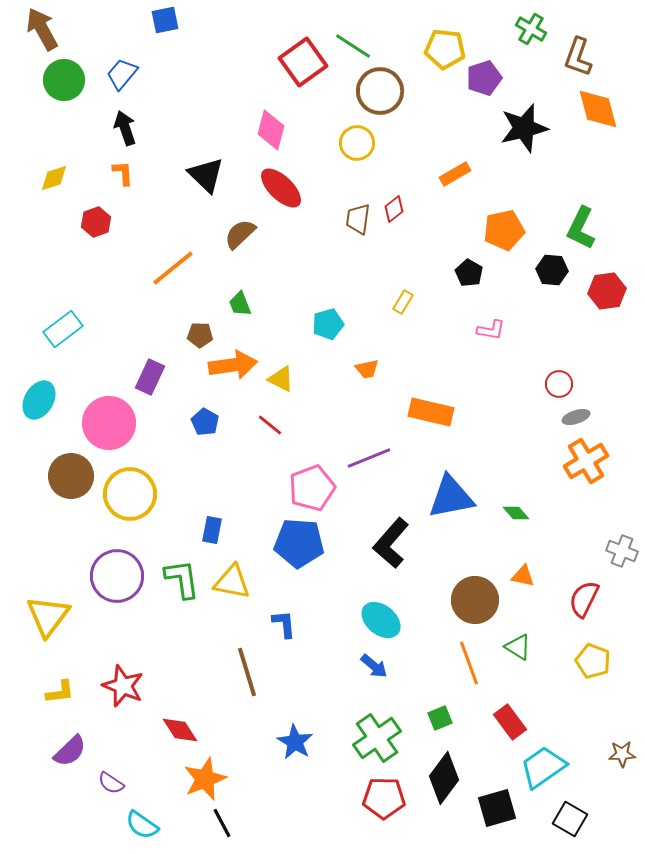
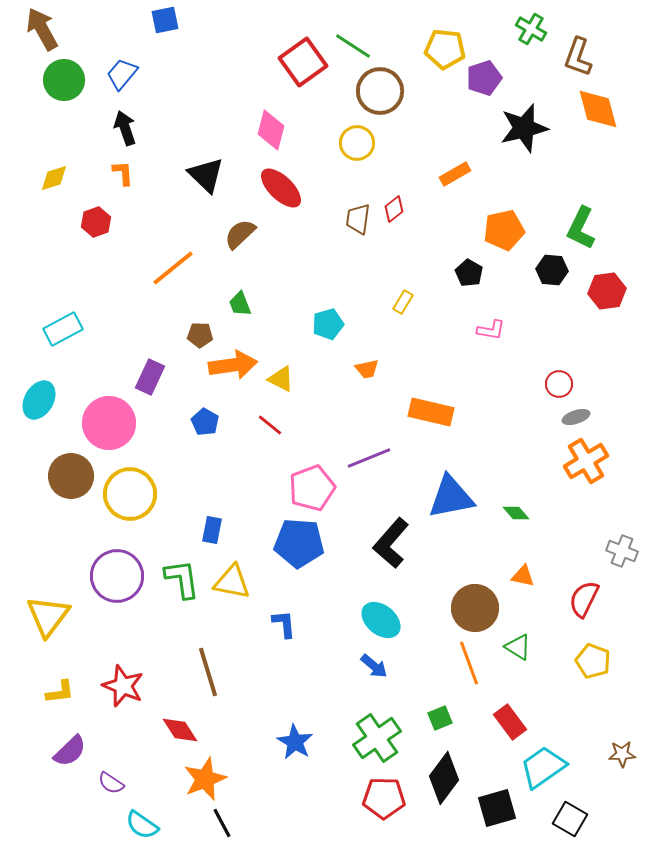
cyan rectangle at (63, 329): rotated 9 degrees clockwise
brown circle at (475, 600): moved 8 px down
brown line at (247, 672): moved 39 px left
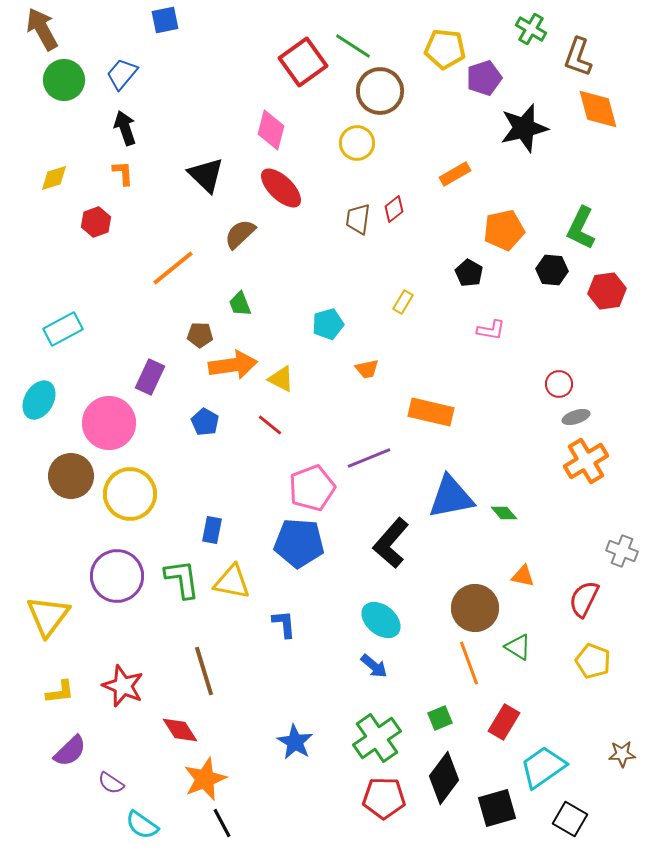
green diamond at (516, 513): moved 12 px left
brown line at (208, 672): moved 4 px left, 1 px up
red rectangle at (510, 722): moved 6 px left; rotated 68 degrees clockwise
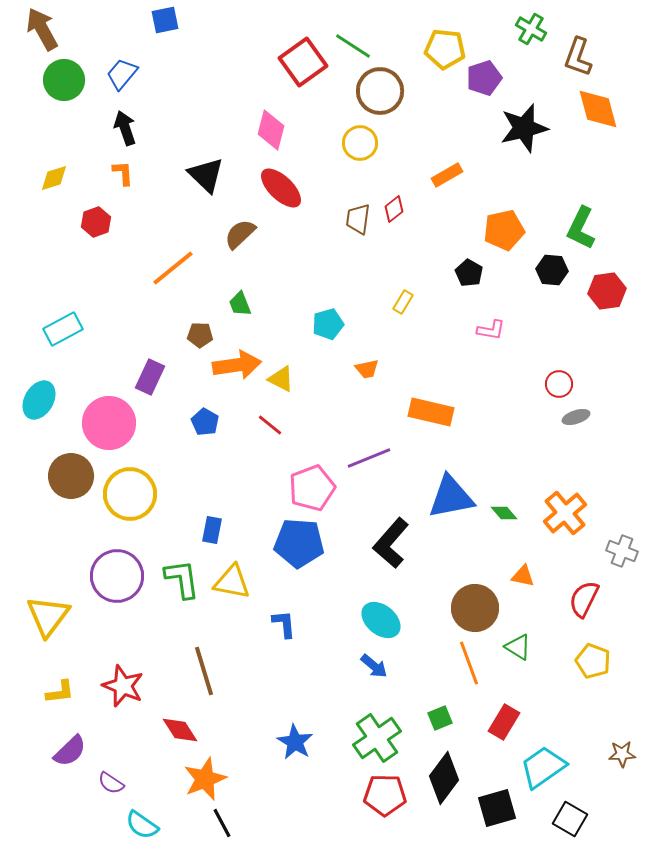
yellow circle at (357, 143): moved 3 px right
orange rectangle at (455, 174): moved 8 px left, 1 px down
orange arrow at (233, 365): moved 4 px right
orange cross at (586, 461): moved 21 px left, 52 px down; rotated 9 degrees counterclockwise
red pentagon at (384, 798): moved 1 px right, 3 px up
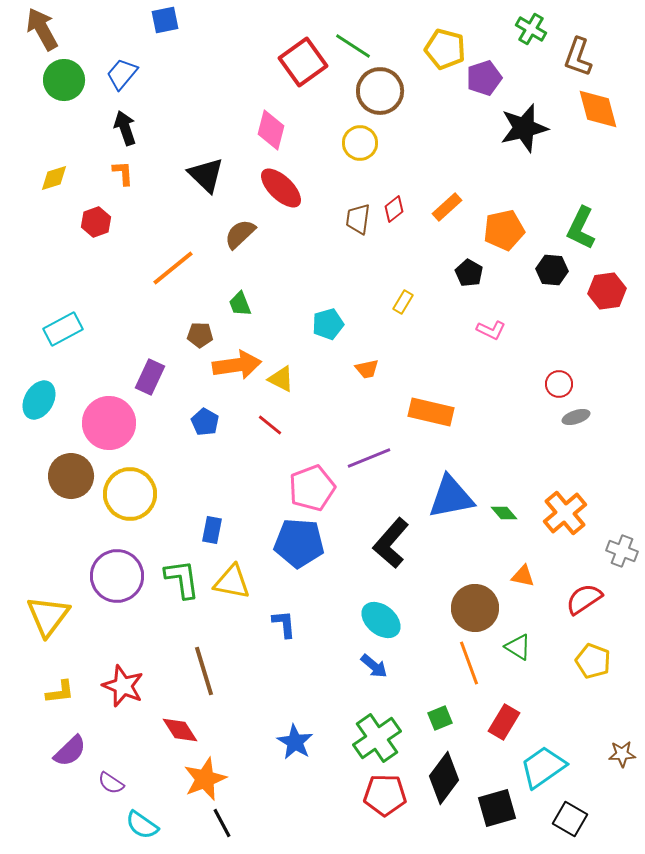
yellow pentagon at (445, 49): rotated 9 degrees clockwise
orange rectangle at (447, 175): moved 32 px down; rotated 12 degrees counterclockwise
pink L-shape at (491, 330): rotated 16 degrees clockwise
red semicircle at (584, 599): rotated 30 degrees clockwise
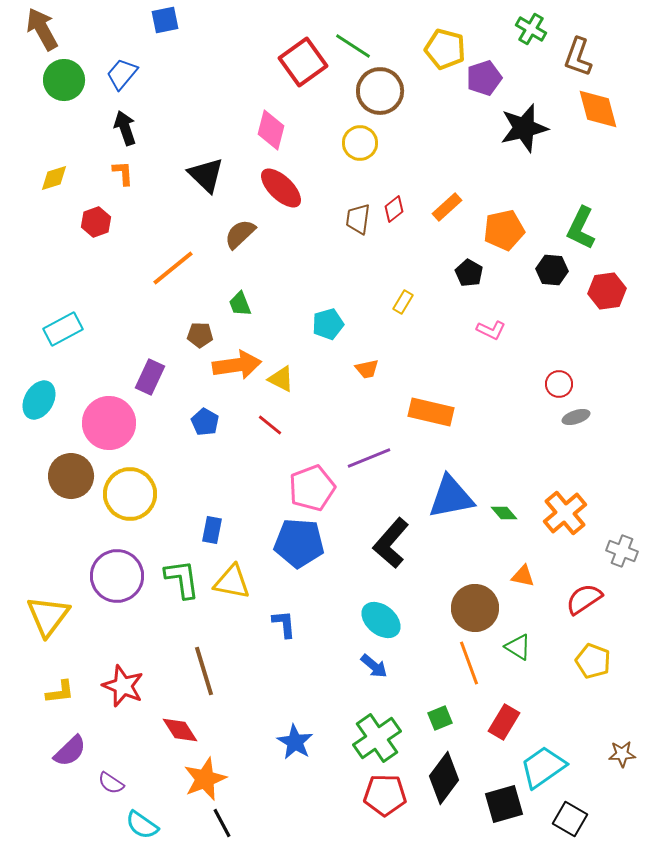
black square at (497, 808): moved 7 px right, 4 px up
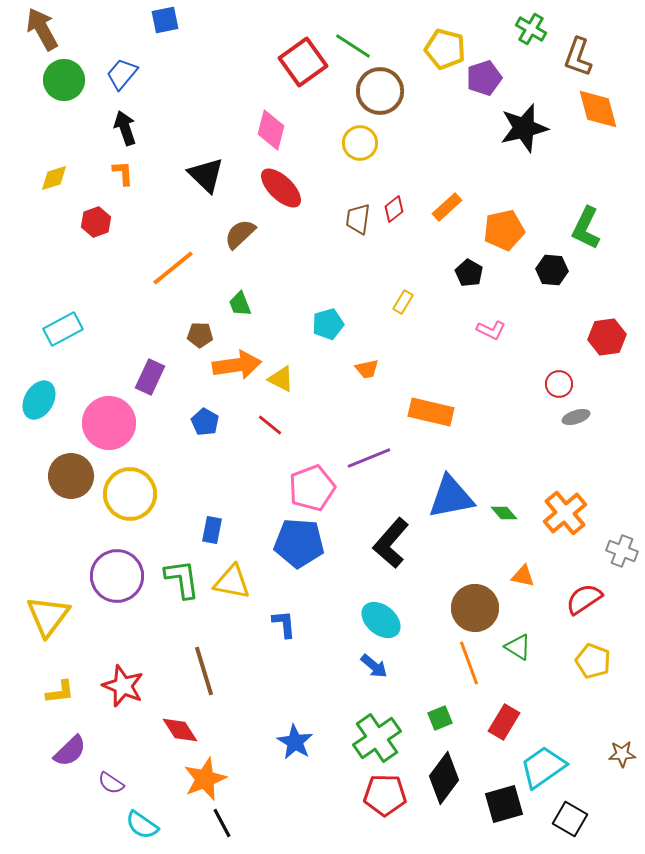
green L-shape at (581, 228): moved 5 px right
red hexagon at (607, 291): moved 46 px down
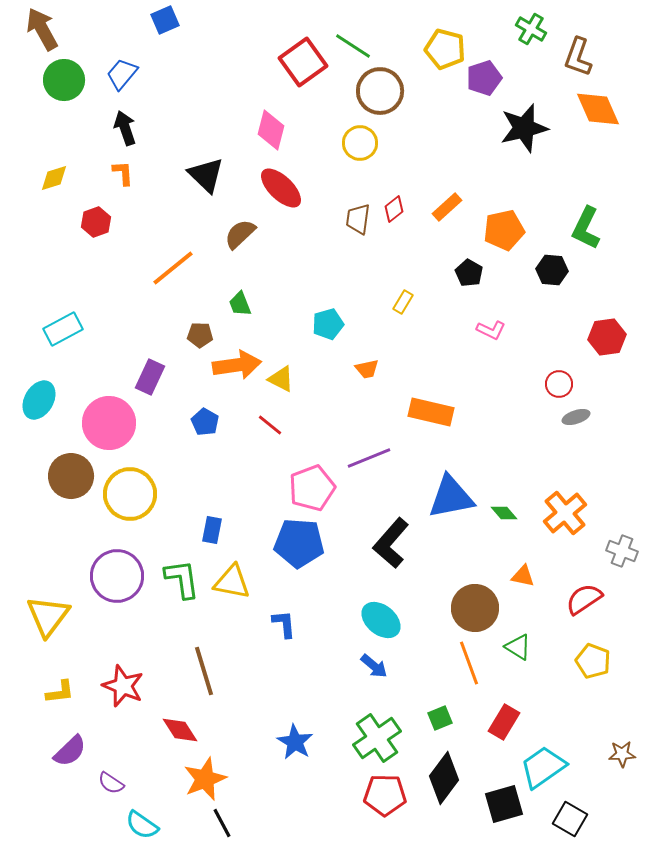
blue square at (165, 20): rotated 12 degrees counterclockwise
orange diamond at (598, 109): rotated 9 degrees counterclockwise
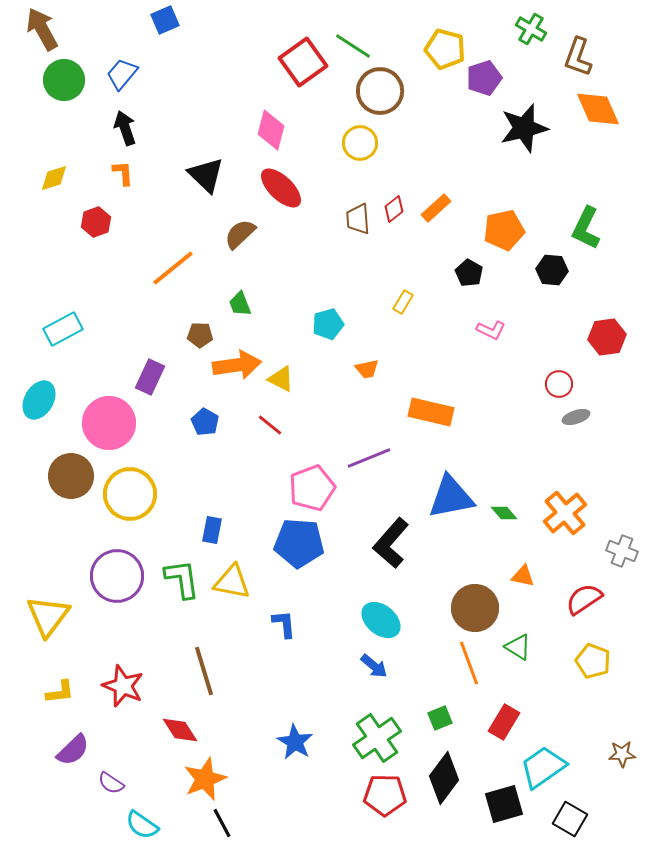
orange rectangle at (447, 207): moved 11 px left, 1 px down
brown trapezoid at (358, 219): rotated 12 degrees counterclockwise
purple semicircle at (70, 751): moved 3 px right, 1 px up
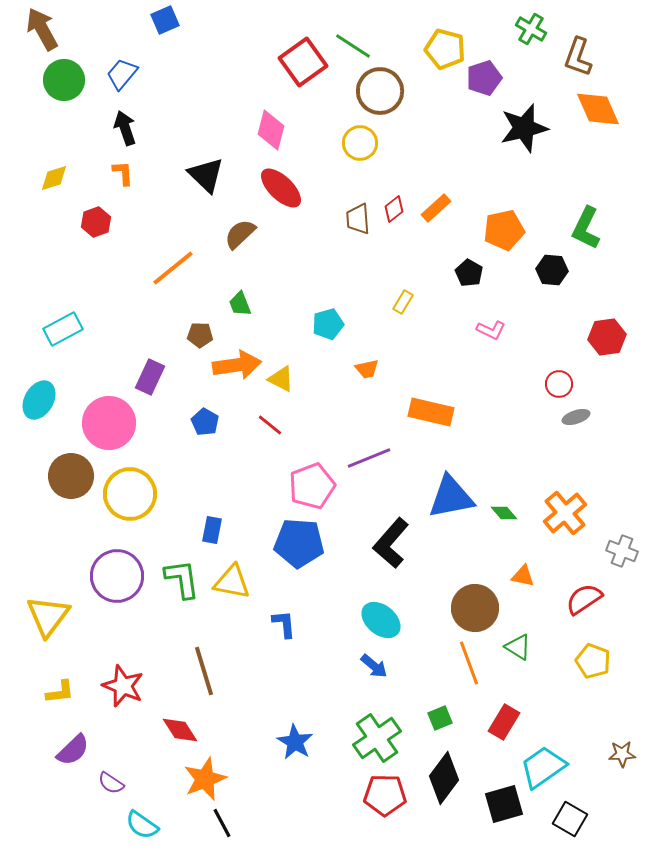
pink pentagon at (312, 488): moved 2 px up
